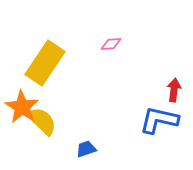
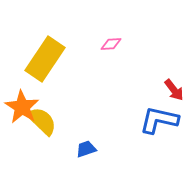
yellow rectangle: moved 4 px up
red arrow: rotated 135 degrees clockwise
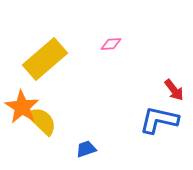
yellow rectangle: rotated 15 degrees clockwise
